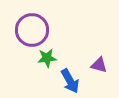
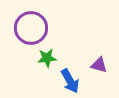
purple circle: moved 1 px left, 2 px up
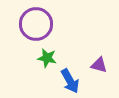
purple circle: moved 5 px right, 4 px up
green star: rotated 18 degrees clockwise
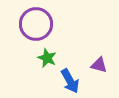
green star: rotated 12 degrees clockwise
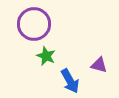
purple circle: moved 2 px left
green star: moved 1 px left, 2 px up
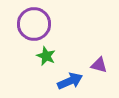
blue arrow: rotated 85 degrees counterclockwise
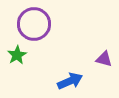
green star: moved 29 px left, 1 px up; rotated 18 degrees clockwise
purple triangle: moved 5 px right, 6 px up
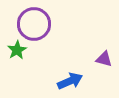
green star: moved 5 px up
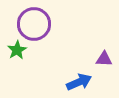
purple triangle: rotated 12 degrees counterclockwise
blue arrow: moved 9 px right, 1 px down
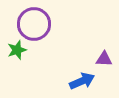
green star: rotated 12 degrees clockwise
blue arrow: moved 3 px right, 1 px up
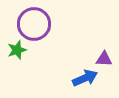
blue arrow: moved 3 px right, 3 px up
